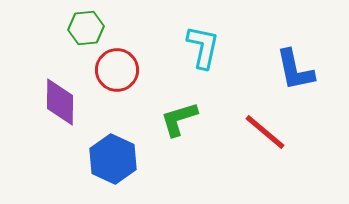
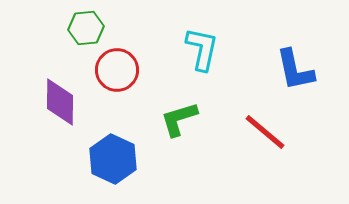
cyan L-shape: moved 1 px left, 2 px down
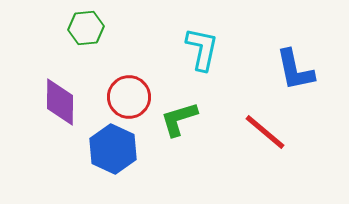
red circle: moved 12 px right, 27 px down
blue hexagon: moved 10 px up
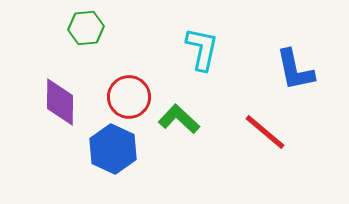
green L-shape: rotated 60 degrees clockwise
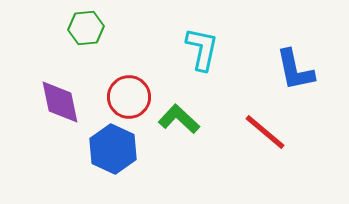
purple diamond: rotated 12 degrees counterclockwise
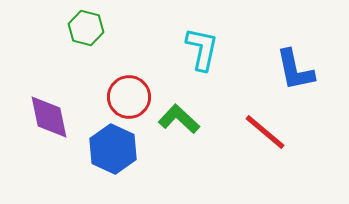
green hexagon: rotated 20 degrees clockwise
purple diamond: moved 11 px left, 15 px down
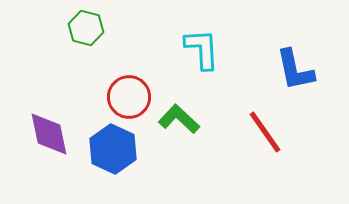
cyan L-shape: rotated 15 degrees counterclockwise
purple diamond: moved 17 px down
red line: rotated 15 degrees clockwise
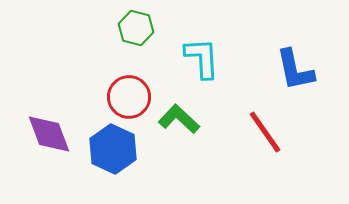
green hexagon: moved 50 px right
cyan L-shape: moved 9 px down
purple diamond: rotated 9 degrees counterclockwise
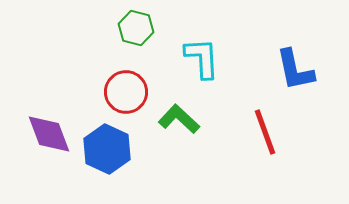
red circle: moved 3 px left, 5 px up
red line: rotated 15 degrees clockwise
blue hexagon: moved 6 px left
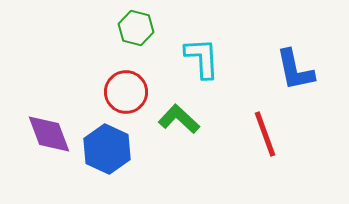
red line: moved 2 px down
